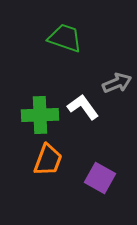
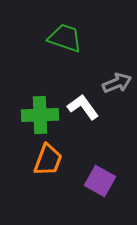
purple square: moved 3 px down
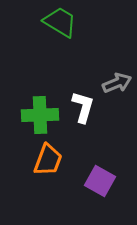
green trapezoid: moved 5 px left, 16 px up; rotated 12 degrees clockwise
white L-shape: rotated 52 degrees clockwise
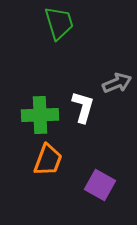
green trapezoid: moved 1 px left, 1 px down; rotated 42 degrees clockwise
purple square: moved 4 px down
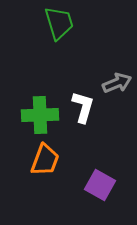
orange trapezoid: moved 3 px left
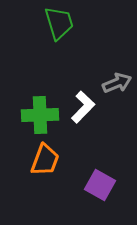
white L-shape: rotated 28 degrees clockwise
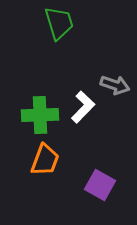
gray arrow: moved 2 px left, 2 px down; rotated 40 degrees clockwise
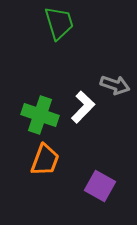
green cross: rotated 21 degrees clockwise
purple square: moved 1 px down
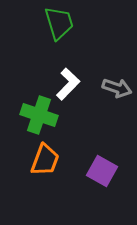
gray arrow: moved 2 px right, 3 px down
white L-shape: moved 15 px left, 23 px up
green cross: moved 1 px left
purple square: moved 2 px right, 15 px up
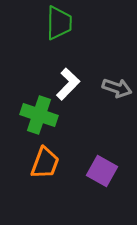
green trapezoid: rotated 18 degrees clockwise
orange trapezoid: moved 3 px down
